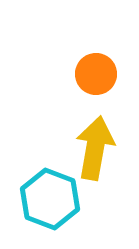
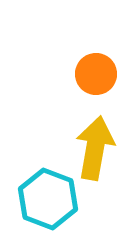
cyan hexagon: moved 2 px left
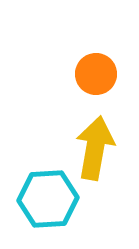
cyan hexagon: rotated 24 degrees counterclockwise
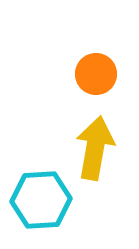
cyan hexagon: moved 7 px left, 1 px down
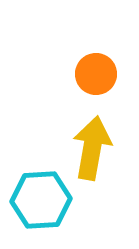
yellow arrow: moved 3 px left
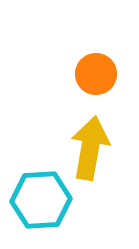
yellow arrow: moved 2 px left
